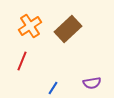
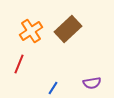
orange cross: moved 1 px right, 5 px down
red line: moved 3 px left, 3 px down
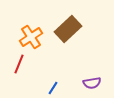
orange cross: moved 6 px down
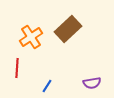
red line: moved 2 px left, 4 px down; rotated 18 degrees counterclockwise
blue line: moved 6 px left, 2 px up
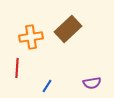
orange cross: rotated 25 degrees clockwise
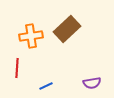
brown rectangle: moved 1 px left
orange cross: moved 1 px up
blue line: moved 1 px left; rotated 32 degrees clockwise
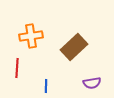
brown rectangle: moved 7 px right, 18 px down
blue line: rotated 64 degrees counterclockwise
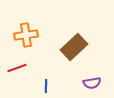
orange cross: moved 5 px left, 1 px up
red line: rotated 66 degrees clockwise
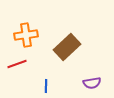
brown rectangle: moved 7 px left
red line: moved 4 px up
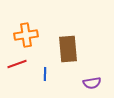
brown rectangle: moved 1 px right, 2 px down; rotated 52 degrees counterclockwise
blue line: moved 1 px left, 12 px up
